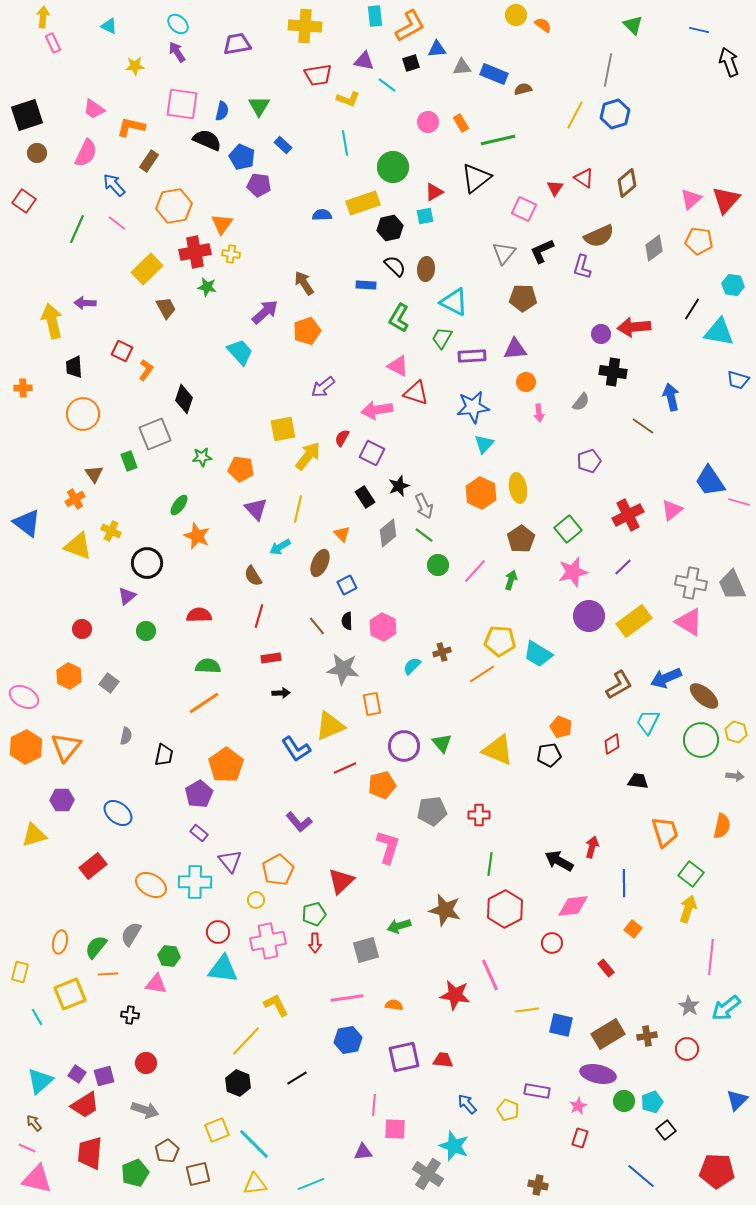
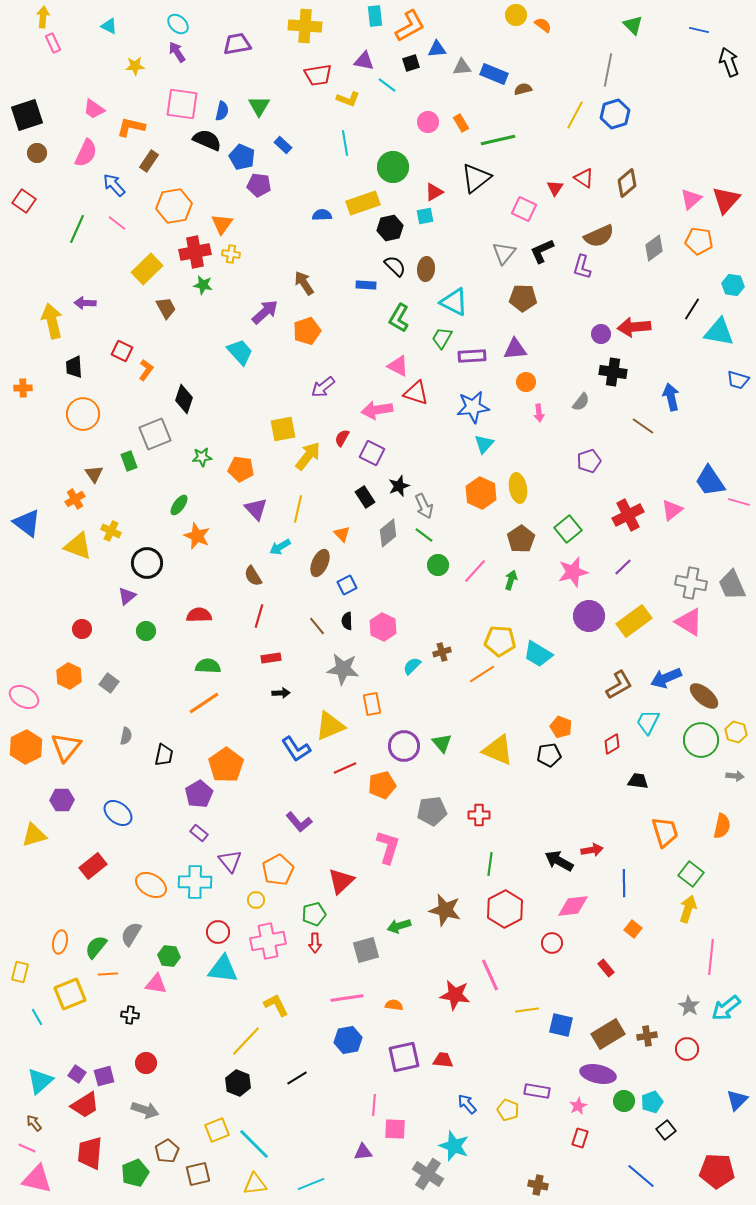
green star at (207, 287): moved 4 px left, 2 px up
red arrow at (592, 847): moved 3 px down; rotated 65 degrees clockwise
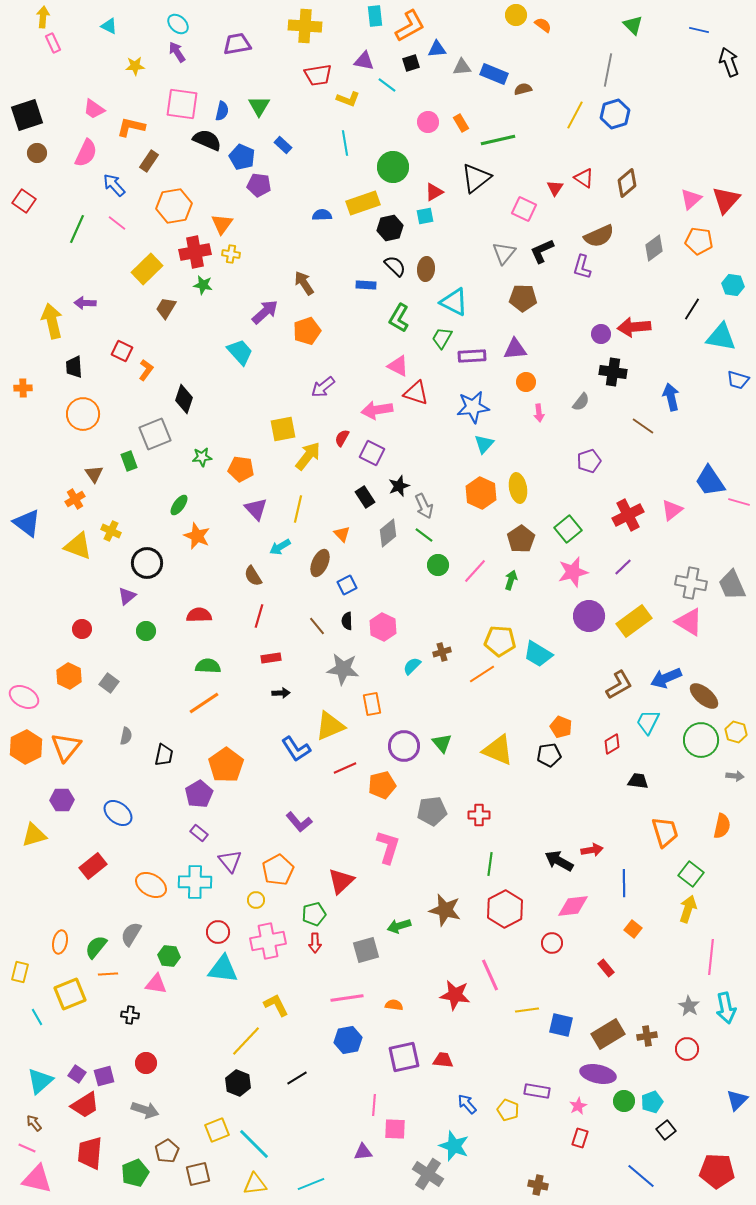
brown trapezoid at (166, 308): rotated 120 degrees counterclockwise
cyan triangle at (719, 332): moved 2 px right, 5 px down
cyan arrow at (726, 1008): rotated 64 degrees counterclockwise
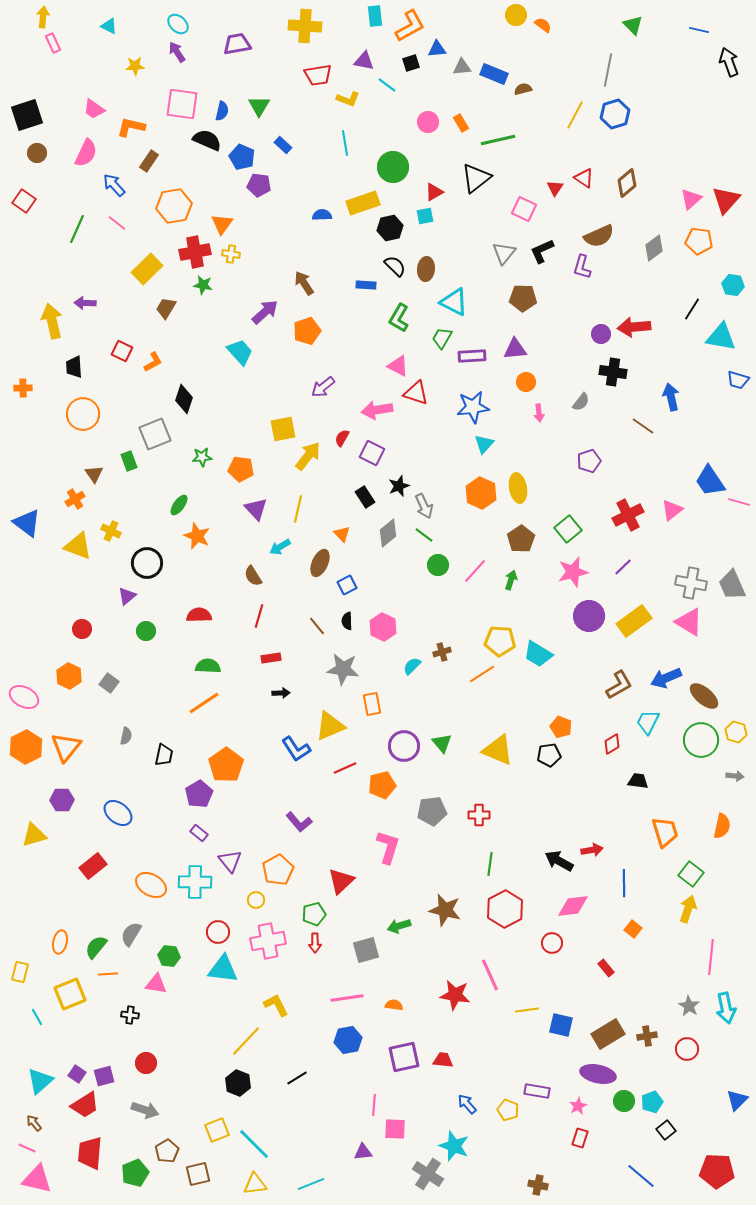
orange L-shape at (146, 370): moved 7 px right, 8 px up; rotated 25 degrees clockwise
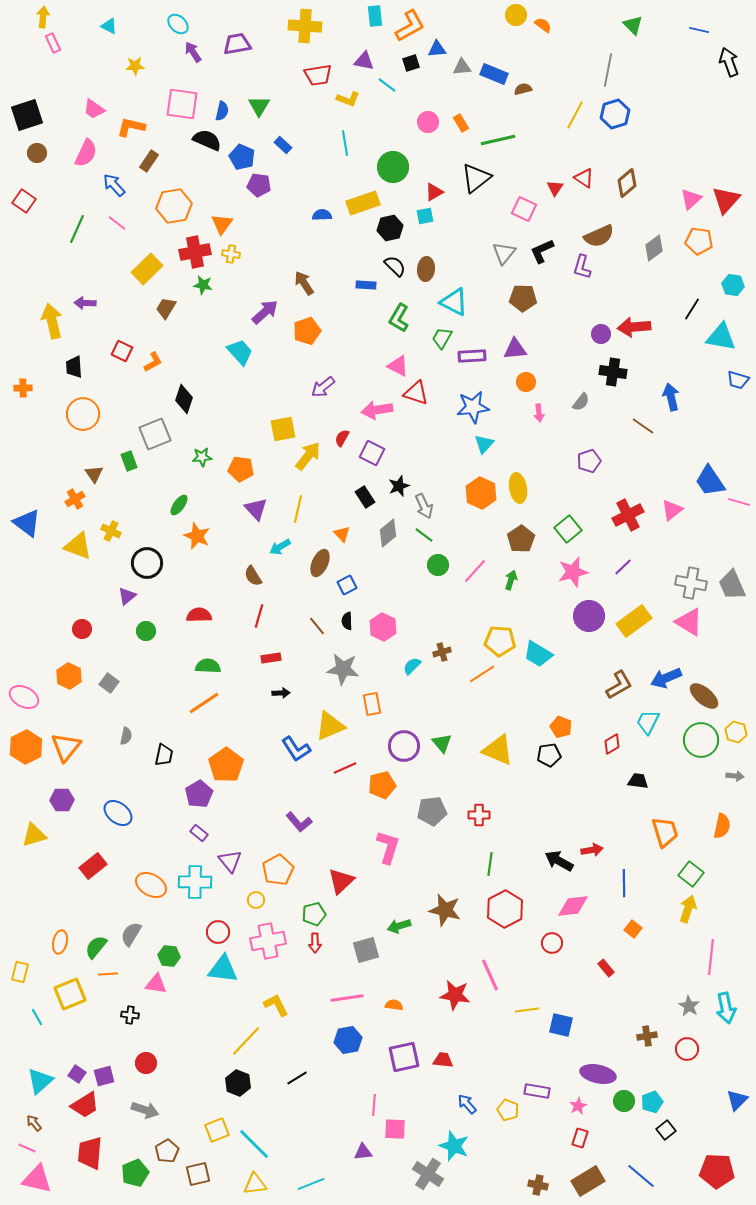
purple arrow at (177, 52): moved 16 px right
brown rectangle at (608, 1034): moved 20 px left, 147 px down
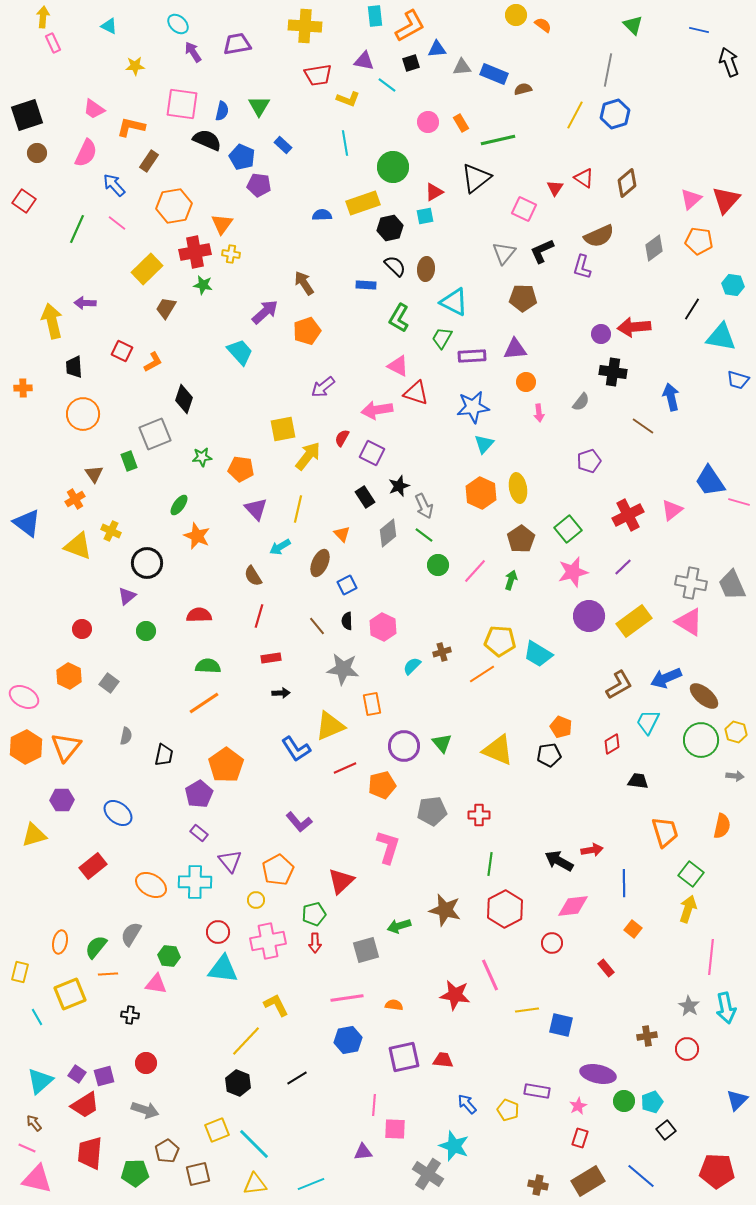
green pentagon at (135, 1173): rotated 20 degrees clockwise
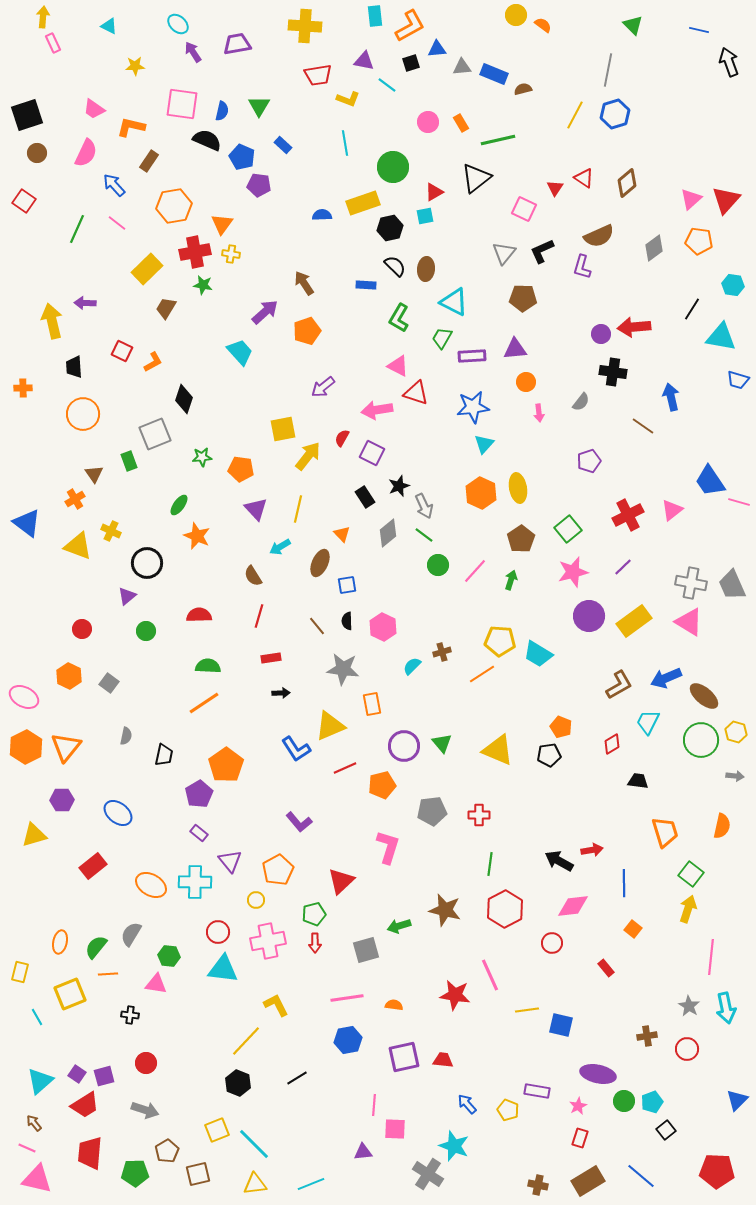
blue square at (347, 585): rotated 18 degrees clockwise
